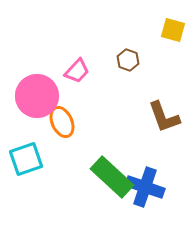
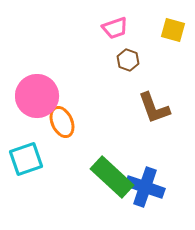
pink trapezoid: moved 38 px right, 43 px up; rotated 28 degrees clockwise
brown L-shape: moved 10 px left, 9 px up
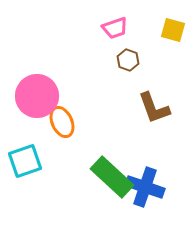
cyan square: moved 1 px left, 2 px down
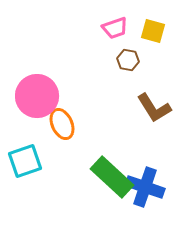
yellow square: moved 20 px left, 1 px down
brown hexagon: rotated 10 degrees counterclockwise
brown L-shape: rotated 12 degrees counterclockwise
orange ellipse: moved 2 px down
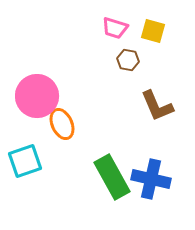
pink trapezoid: rotated 36 degrees clockwise
brown L-shape: moved 3 px right, 2 px up; rotated 9 degrees clockwise
green rectangle: rotated 18 degrees clockwise
blue cross: moved 6 px right, 8 px up; rotated 6 degrees counterclockwise
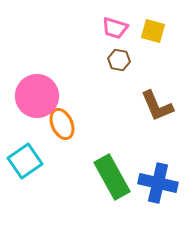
brown hexagon: moved 9 px left
cyan square: rotated 16 degrees counterclockwise
blue cross: moved 7 px right, 4 px down
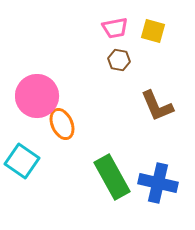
pink trapezoid: rotated 28 degrees counterclockwise
cyan square: moved 3 px left; rotated 20 degrees counterclockwise
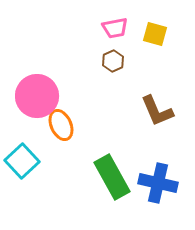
yellow square: moved 2 px right, 3 px down
brown hexagon: moved 6 px left, 1 px down; rotated 25 degrees clockwise
brown L-shape: moved 5 px down
orange ellipse: moved 1 px left, 1 px down
cyan square: rotated 12 degrees clockwise
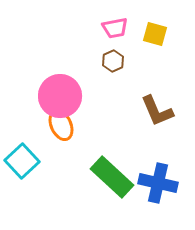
pink circle: moved 23 px right
green rectangle: rotated 18 degrees counterclockwise
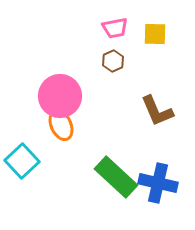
yellow square: rotated 15 degrees counterclockwise
green rectangle: moved 4 px right
